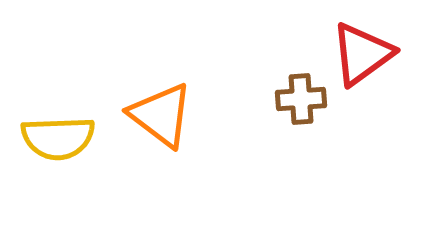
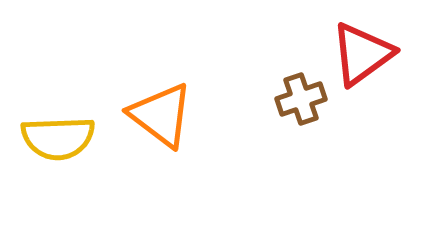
brown cross: rotated 15 degrees counterclockwise
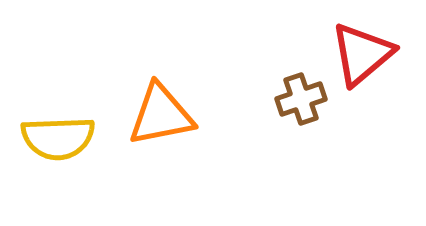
red triangle: rotated 4 degrees counterclockwise
orange triangle: rotated 48 degrees counterclockwise
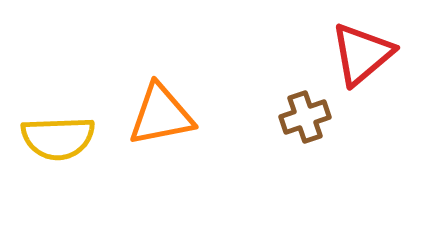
brown cross: moved 4 px right, 18 px down
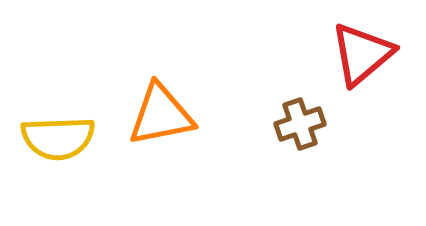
brown cross: moved 5 px left, 7 px down
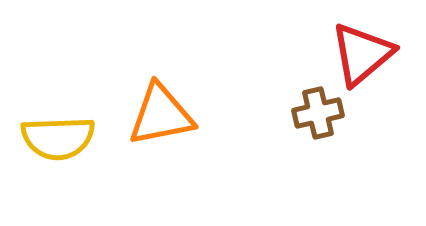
brown cross: moved 18 px right, 11 px up; rotated 6 degrees clockwise
